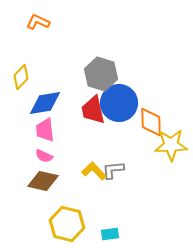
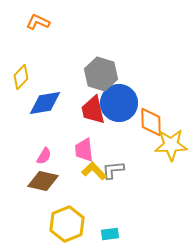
pink trapezoid: moved 39 px right, 20 px down
pink semicircle: rotated 84 degrees counterclockwise
yellow hexagon: rotated 24 degrees clockwise
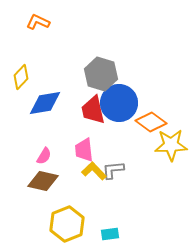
orange diamond: rotated 52 degrees counterclockwise
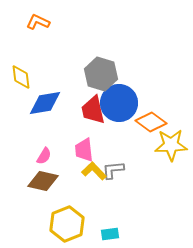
yellow diamond: rotated 50 degrees counterclockwise
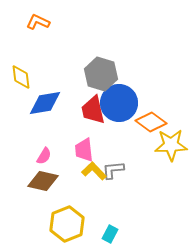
cyan rectangle: rotated 54 degrees counterclockwise
